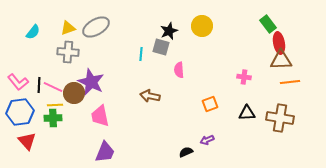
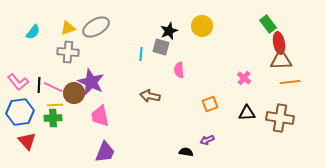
pink cross: moved 1 px down; rotated 32 degrees clockwise
black semicircle: rotated 32 degrees clockwise
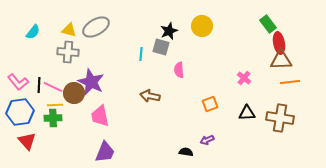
yellow triangle: moved 1 px right, 2 px down; rotated 35 degrees clockwise
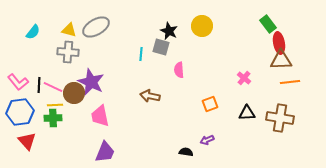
black star: rotated 24 degrees counterclockwise
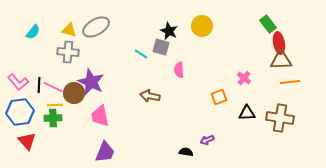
cyan line: rotated 64 degrees counterclockwise
orange square: moved 9 px right, 7 px up
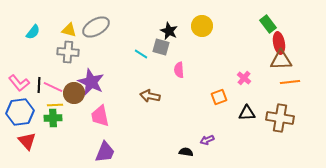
pink L-shape: moved 1 px right, 1 px down
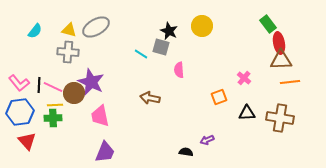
cyan semicircle: moved 2 px right, 1 px up
brown arrow: moved 2 px down
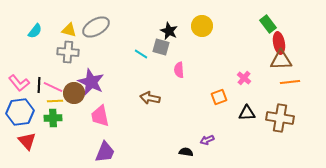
yellow line: moved 4 px up
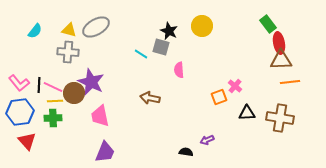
pink cross: moved 9 px left, 8 px down
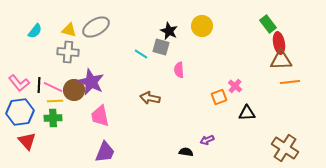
brown circle: moved 3 px up
brown cross: moved 5 px right, 30 px down; rotated 24 degrees clockwise
